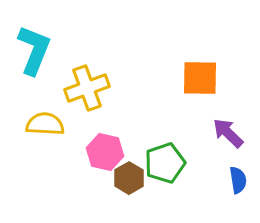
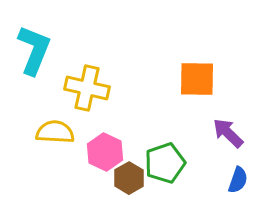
orange square: moved 3 px left, 1 px down
yellow cross: rotated 33 degrees clockwise
yellow semicircle: moved 10 px right, 8 px down
pink hexagon: rotated 12 degrees clockwise
blue semicircle: rotated 28 degrees clockwise
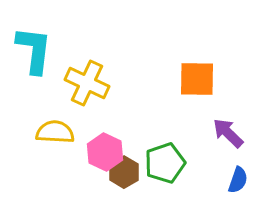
cyan L-shape: rotated 15 degrees counterclockwise
yellow cross: moved 5 px up; rotated 12 degrees clockwise
brown hexagon: moved 5 px left, 6 px up
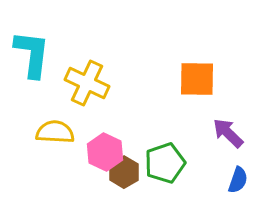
cyan L-shape: moved 2 px left, 4 px down
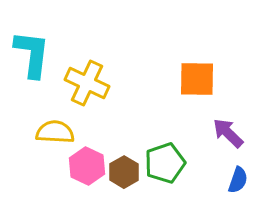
pink hexagon: moved 18 px left, 14 px down
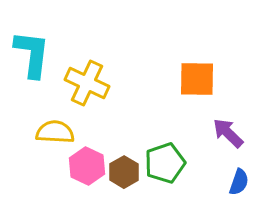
blue semicircle: moved 1 px right, 2 px down
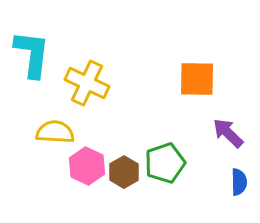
blue semicircle: rotated 20 degrees counterclockwise
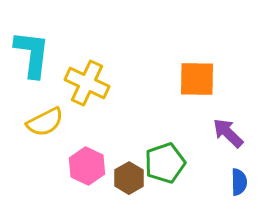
yellow semicircle: moved 10 px left, 10 px up; rotated 150 degrees clockwise
brown hexagon: moved 5 px right, 6 px down
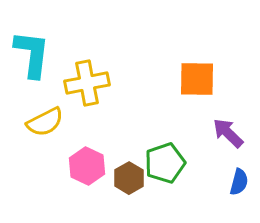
yellow cross: rotated 36 degrees counterclockwise
blue semicircle: rotated 16 degrees clockwise
